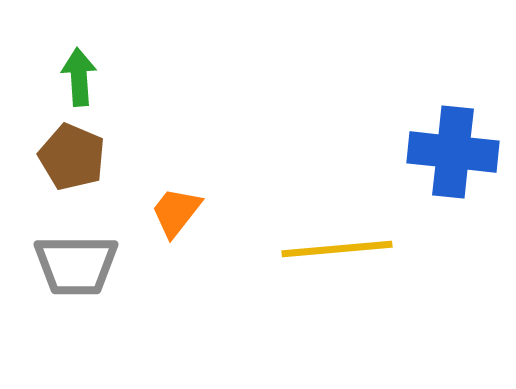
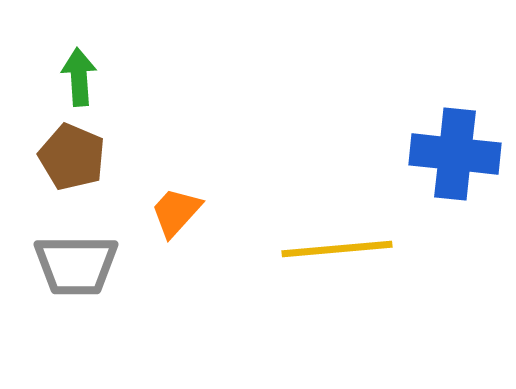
blue cross: moved 2 px right, 2 px down
orange trapezoid: rotated 4 degrees clockwise
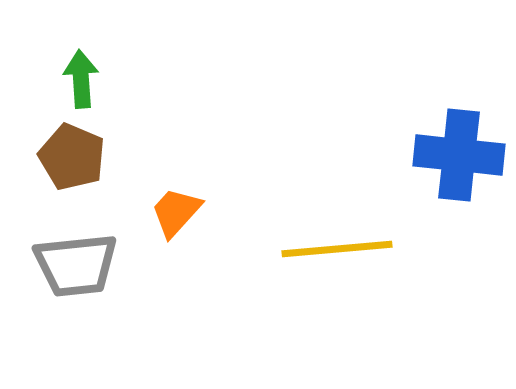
green arrow: moved 2 px right, 2 px down
blue cross: moved 4 px right, 1 px down
gray trapezoid: rotated 6 degrees counterclockwise
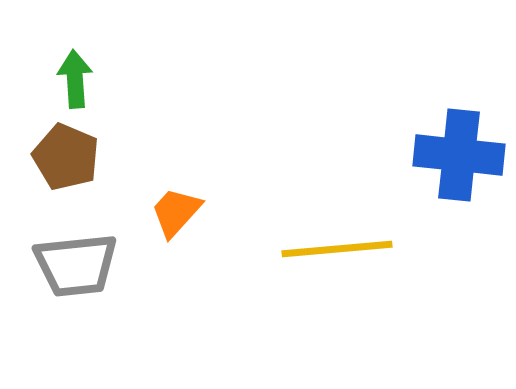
green arrow: moved 6 px left
brown pentagon: moved 6 px left
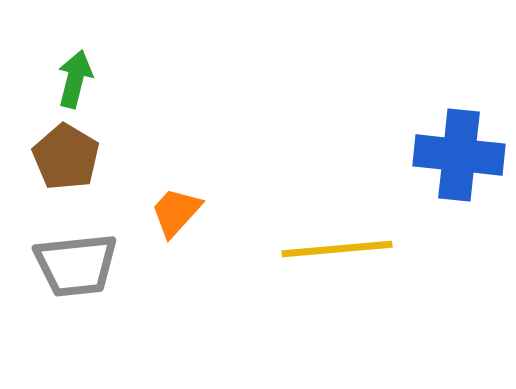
green arrow: rotated 18 degrees clockwise
brown pentagon: rotated 8 degrees clockwise
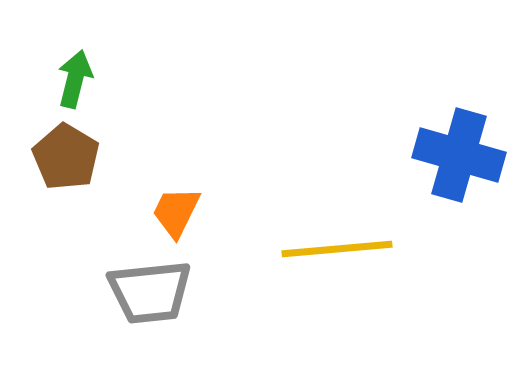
blue cross: rotated 10 degrees clockwise
orange trapezoid: rotated 16 degrees counterclockwise
gray trapezoid: moved 74 px right, 27 px down
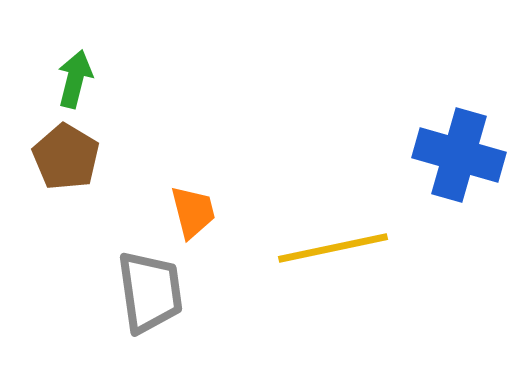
orange trapezoid: moved 17 px right; rotated 140 degrees clockwise
yellow line: moved 4 px left, 1 px up; rotated 7 degrees counterclockwise
gray trapezoid: rotated 92 degrees counterclockwise
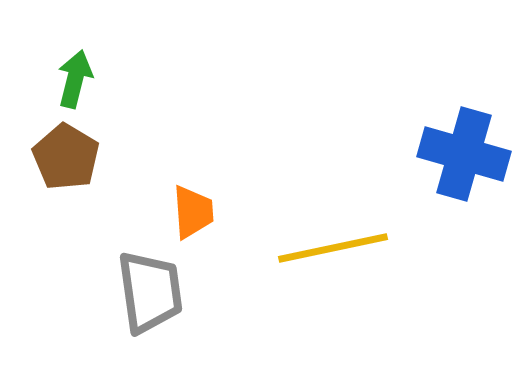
blue cross: moved 5 px right, 1 px up
orange trapezoid: rotated 10 degrees clockwise
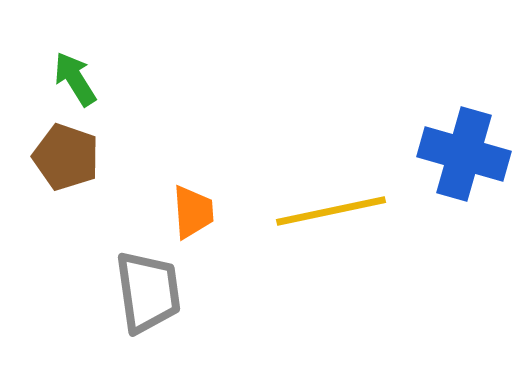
green arrow: rotated 46 degrees counterclockwise
brown pentagon: rotated 12 degrees counterclockwise
yellow line: moved 2 px left, 37 px up
gray trapezoid: moved 2 px left
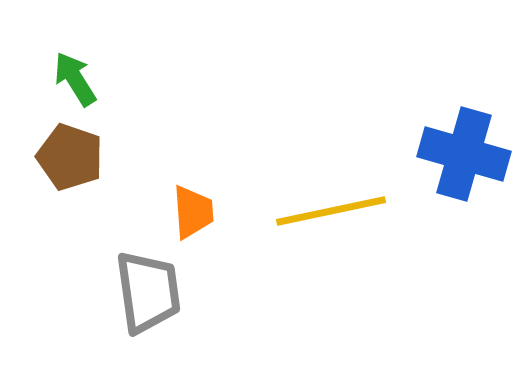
brown pentagon: moved 4 px right
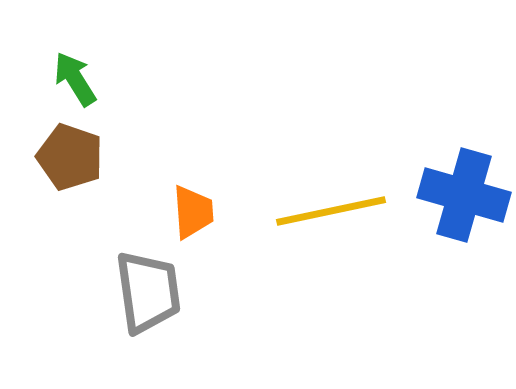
blue cross: moved 41 px down
